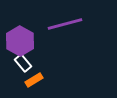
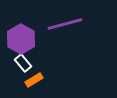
purple hexagon: moved 1 px right, 2 px up
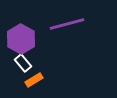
purple line: moved 2 px right
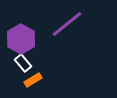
purple line: rotated 24 degrees counterclockwise
orange rectangle: moved 1 px left
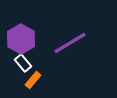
purple line: moved 3 px right, 19 px down; rotated 8 degrees clockwise
orange rectangle: rotated 18 degrees counterclockwise
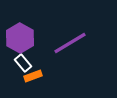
purple hexagon: moved 1 px left, 1 px up
orange rectangle: moved 4 px up; rotated 30 degrees clockwise
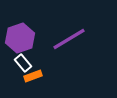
purple hexagon: rotated 12 degrees clockwise
purple line: moved 1 px left, 4 px up
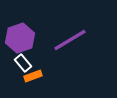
purple line: moved 1 px right, 1 px down
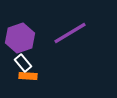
purple line: moved 7 px up
orange rectangle: moved 5 px left; rotated 24 degrees clockwise
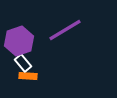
purple line: moved 5 px left, 3 px up
purple hexagon: moved 1 px left, 3 px down
